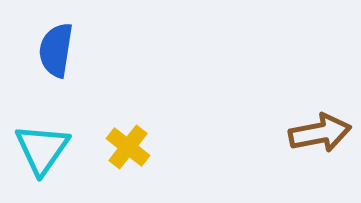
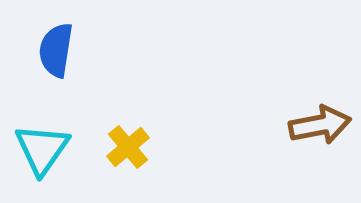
brown arrow: moved 8 px up
yellow cross: rotated 12 degrees clockwise
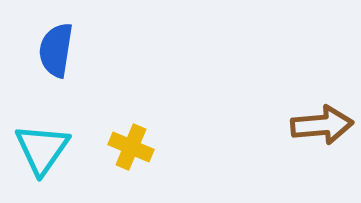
brown arrow: moved 2 px right; rotated 6 degrees clockwise
yellow cross: moved 3 px right; rotated 27 degrees counterclockwise
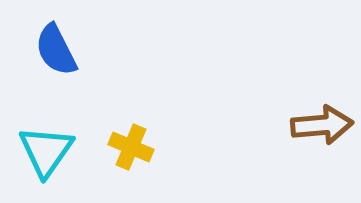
blue semicircle: rotated 36 degrees counterclockwise
cyan triangle: moved 4 px right, 2 px down
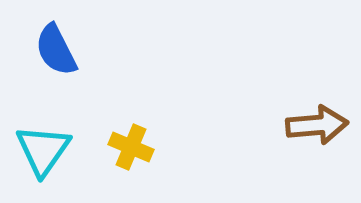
brown arrow: moved 5 px left
cyan triangle: moved 3 px left, 1 px up
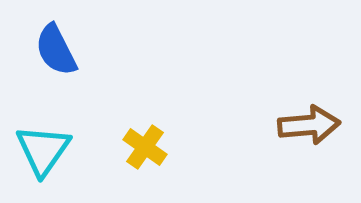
brown arrow: moved 8 px left
yellow cross: moved 14 px right; rotated 12 degrees clockwise
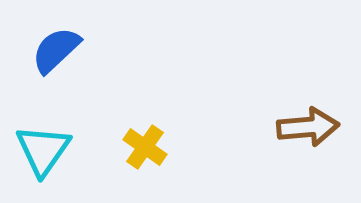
blue semicircle: rotated 74 degrees clockwise
brown arrow: moved 1 px left, 2 px down
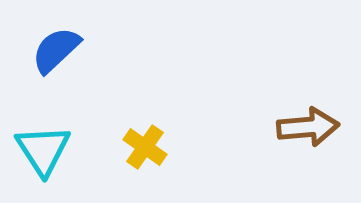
cyan triangle: rotated 8 degrees counterclockwise
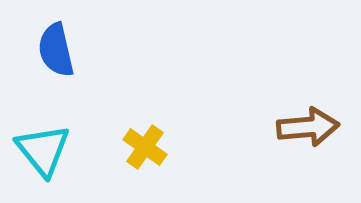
blue semicircle: rotated 60 degrees counterclockwise
cyan triangle: rotated 6 degrees counterclockwise
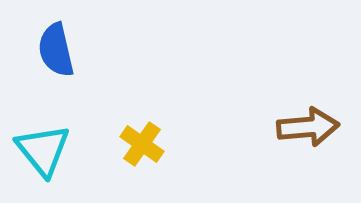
yellow cross: moved 3 px left, 3 px up
